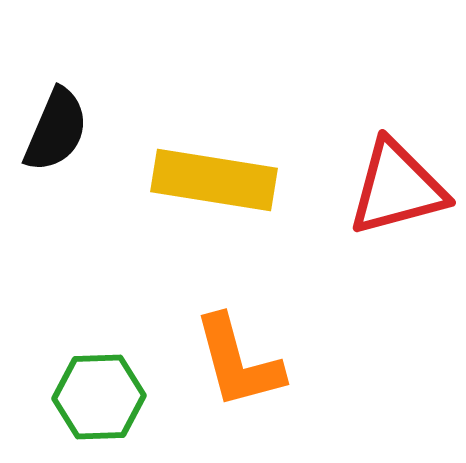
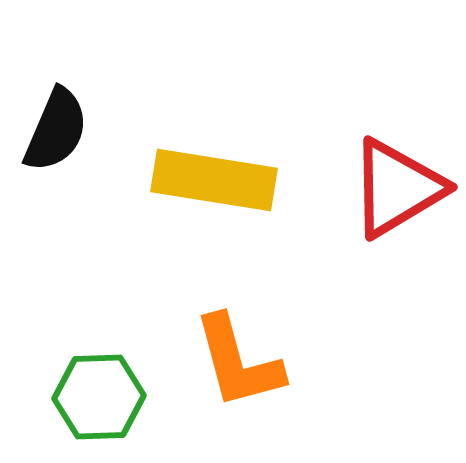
red triangle: rotated 16 degrees counterclockwise
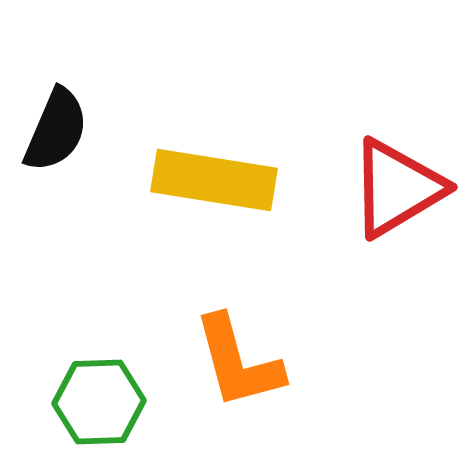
green hexagon: moved 5 px down
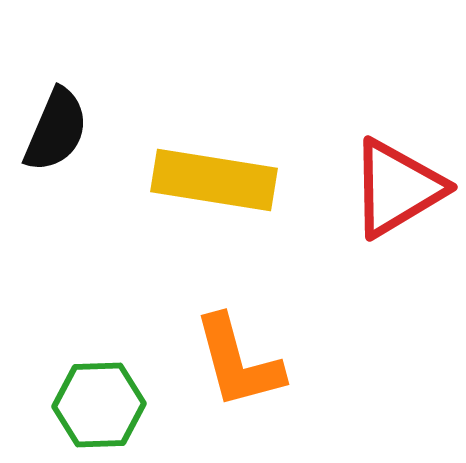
green hexagon: moved 3 px down
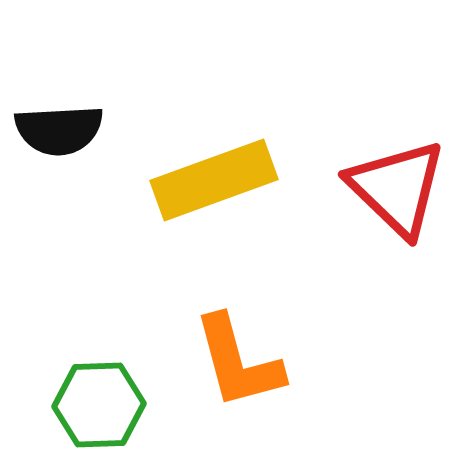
black semicircle: moved 3 px right; rotated 64 degrees clockwise
yellow rectangle: rotated 29 degrees counterclockwise
red triangle: rotated 45 degrees counterclockwise
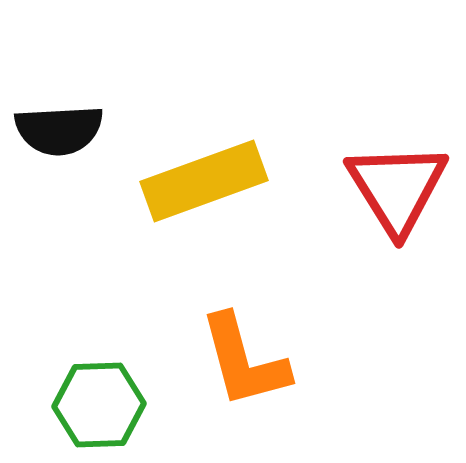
yellow rectangle: moved 10 px left, 1 px down
red triangle: rotated 14 degrees clockwise
orange L-shape: moved 6 px right, 1 px up
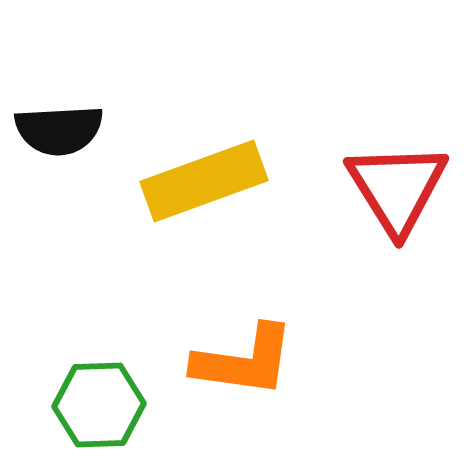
orange L-shape: rotated 67 degrees counterclockwise
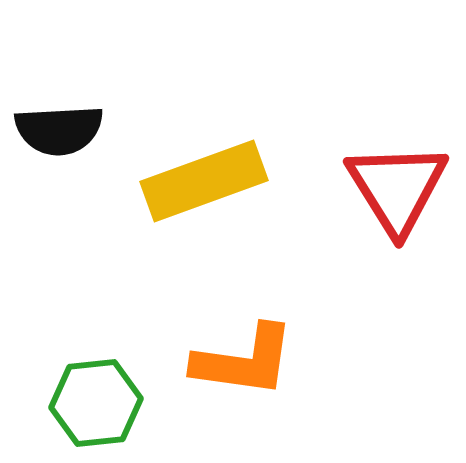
green hexagon: moved 3 px left, 2 px up; rotated 4 degrees counterclockwise
